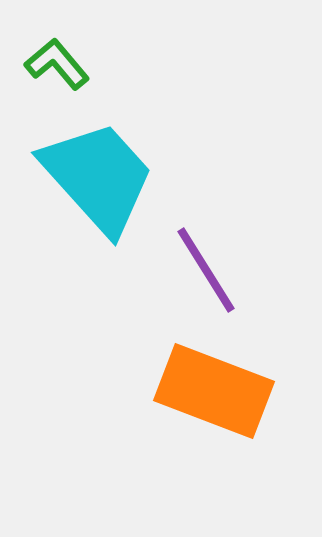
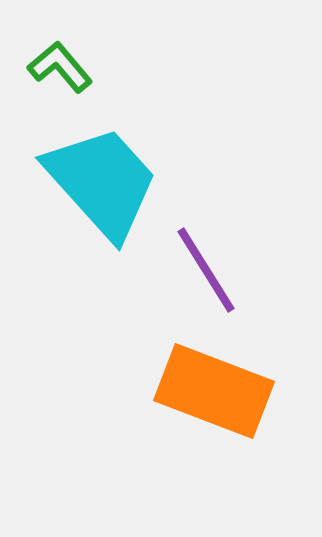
green L-shape: moved 3 px right, 3 px down
cyan trapezoid: moved 4 px right, 5 px down
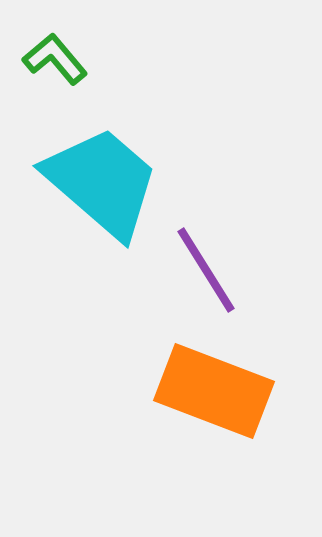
green L-shape: moved 5 px left, 8 px up
cyan trapezoid: rotated 7 degrees counterclockwise
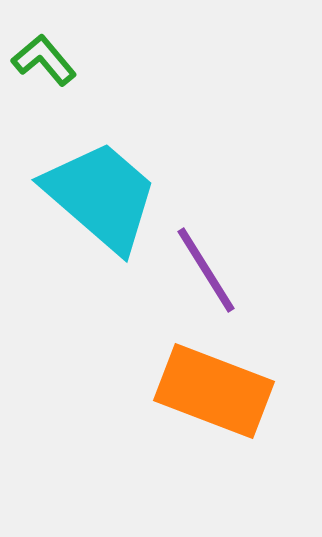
green L-shape: moved 11 px left, 1 px down
cyan trapezoid: moved 1 px left, 14 px down
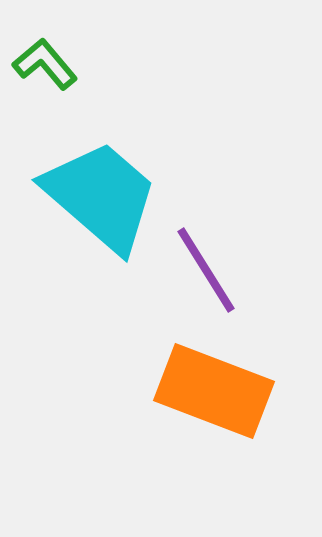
green L-shape: moved 1 px right, 4 px down
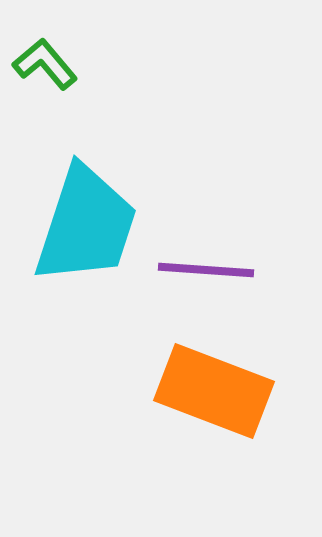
cyan trapezoid: moved 15 px left, 29 px down; rotated 67 degrees clockwise
purple line: rotated 54 degrees counterclockwise
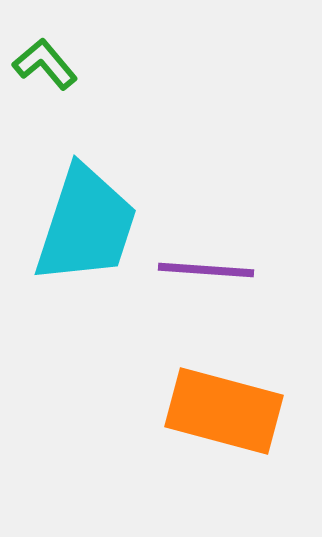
orange rectangle: moved 10 px right, 20 px down; rotated 6 degrees counterclockwise
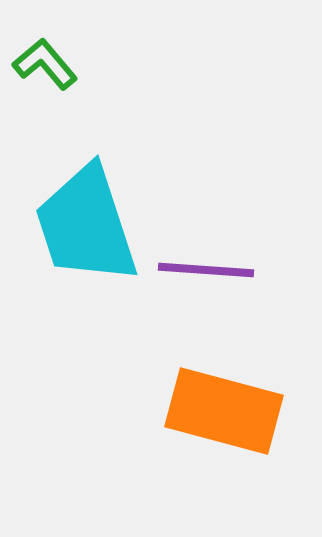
cyan trapezoid: rotated 144 degrees clockwise
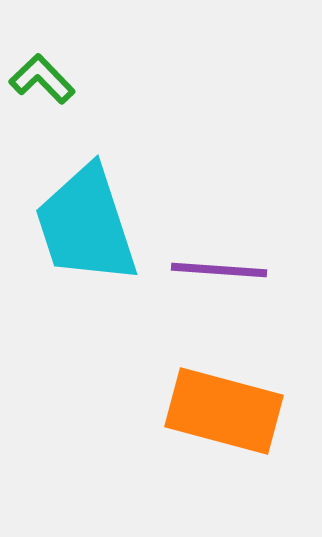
green L-shape: moved 3 px left, 15 px down; rotated 4 degrees counterclockwise
purple line: moved 13 px right
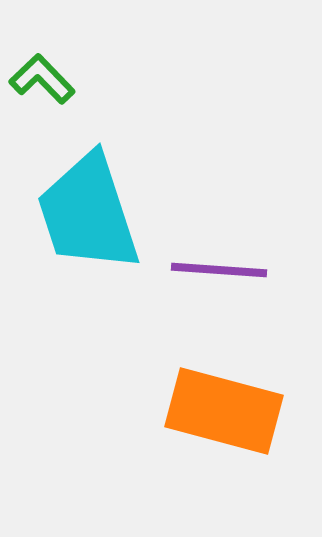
cyan trapezoid: moved 2 px right, 12 px up
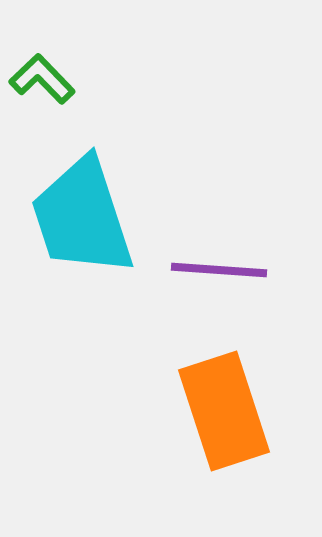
cyan trapezoid: moved 6 px left, 4 px down
orange rectangle: rotated 57 degrees clockwise
